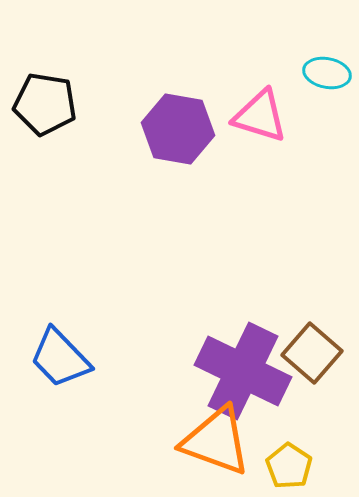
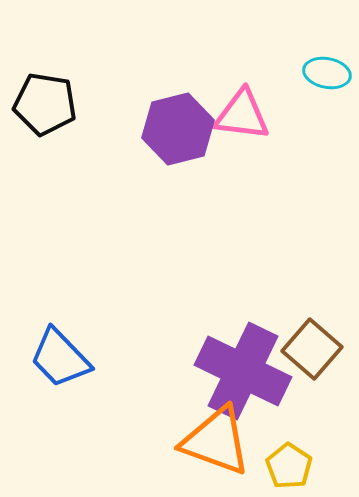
pink triangle: moved 18 px left, 1 px up; rotated 10 degrees counterclockwise
purple hexagon: rotated 24 degrees counterclockwise
brown square: moved 4 px up
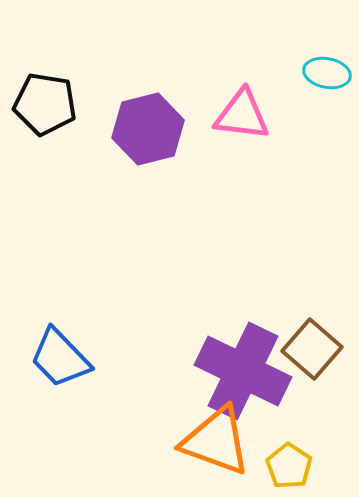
purple hexagon: moved 30 px left
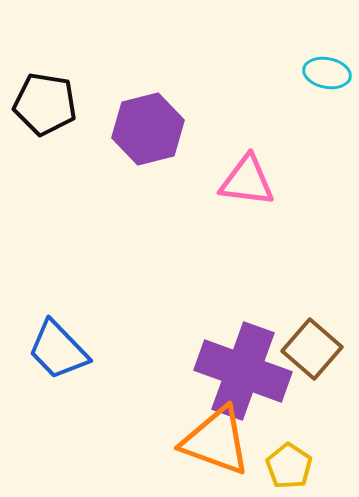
pink triangle: moved 5 px right, 66 px down
blue trapezoid: moved 2 px left, 8 px up
purple cross: rotated 6 degrees counterclockwise
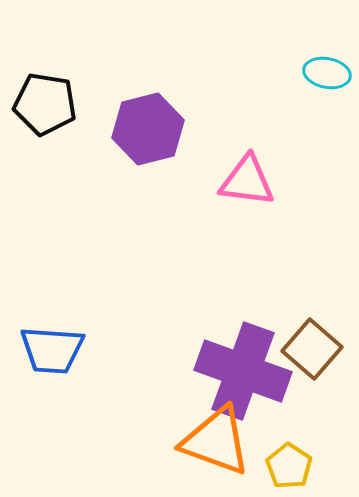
blue trapezoid: moved 6 px left; rotated 42 degrees counterclockwise
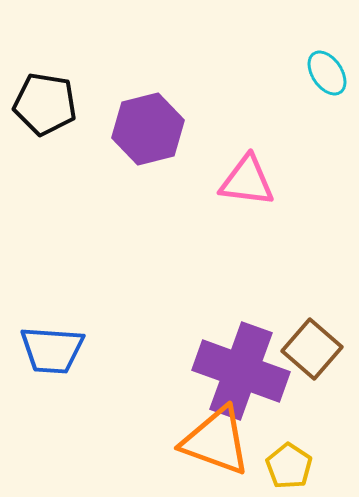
cyan ellipse: rotated 45 degrees clockwise
purple cross: moved 2 px left
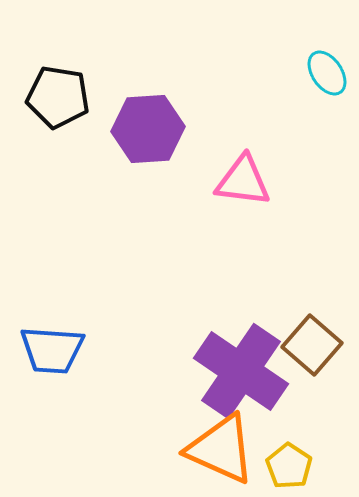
black pentagon: moved 13 px right, 7 px up
purple hexagon: rotated 10 degrees clockwise
pink triangle: moved 4 px left
brown square: moved 4 px up
purple cross: rotated 14 degrees clockwise
orange triangle: moved 5 px right, 8 px down; rotated 4 degrees clockwise
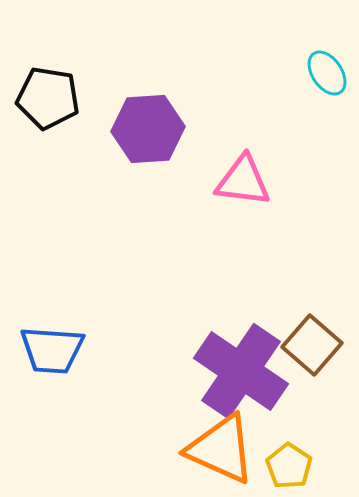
black pentagon: moved 10 px left, 1 px down
